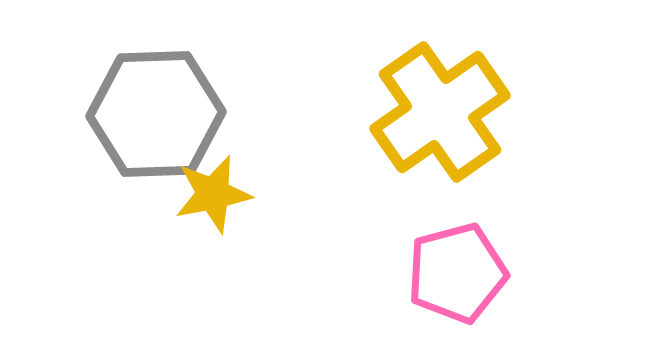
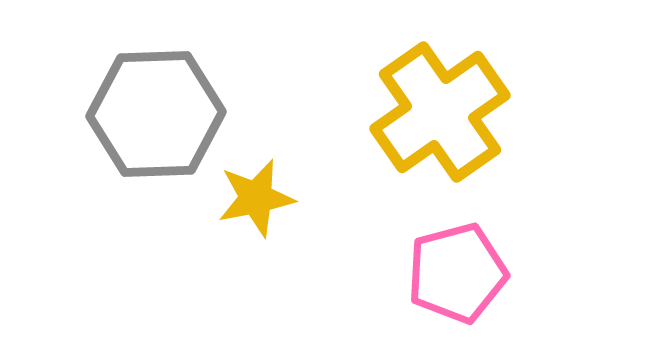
yellow star: moved 43 px right, 4 px down
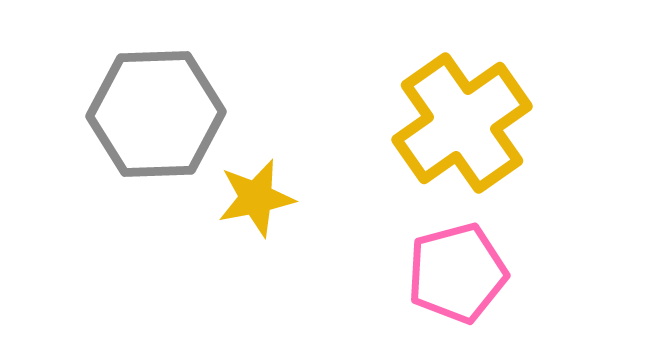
yellow cross: moved 22 px right, 11 px down
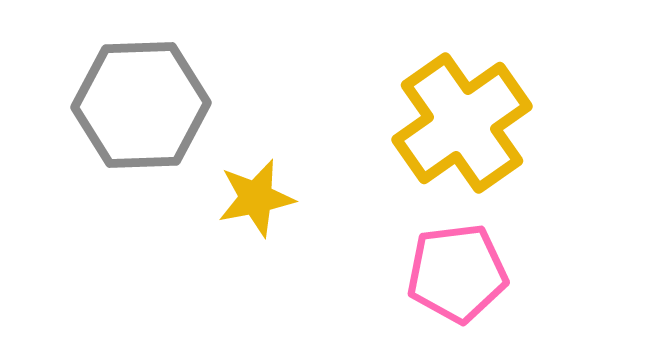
gray hexagon: moved 15 px left, 9 px up
pink pentagon: rotated 8 degrees clockwise
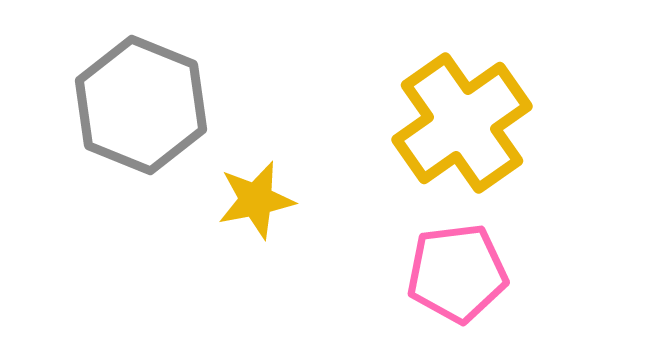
gray hexagon: rotated 24 degrees clockwise
yellow star: moved 2 px down
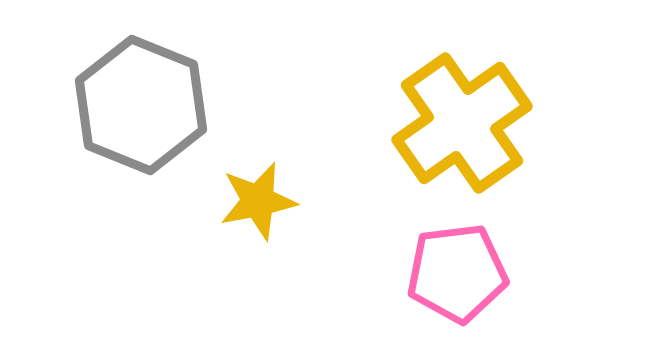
yellow star: moved 2 px right, 1 px down
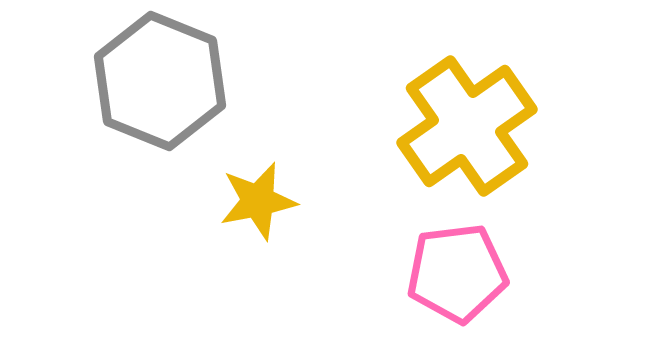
gray hexagon: moved 19 px right, 24 px up
yellow cross: moved 5 px right, 3 px down
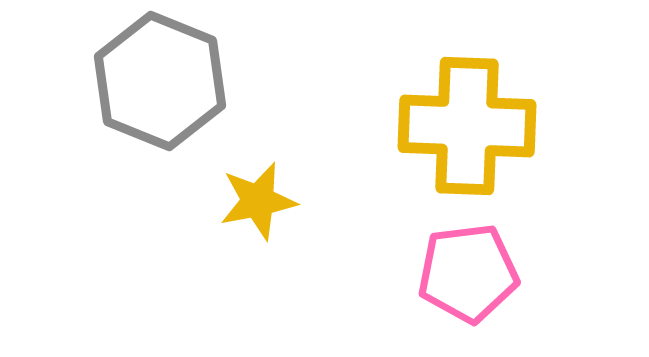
yellow cross: rotated 37 degrees clockwise
pink pentagon: moved 11 px right
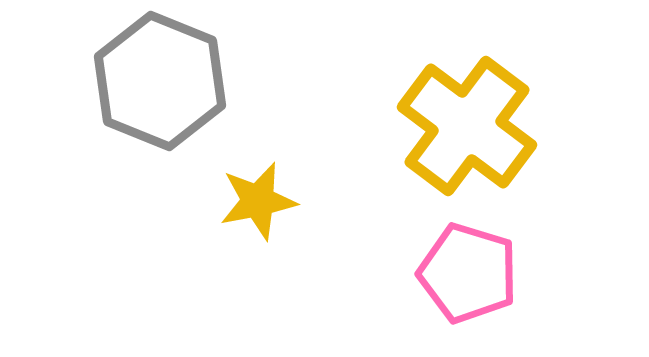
yellow cross: rotated 35 degrees clockwise
pink pentagon: rotated 24 degrees clockwise
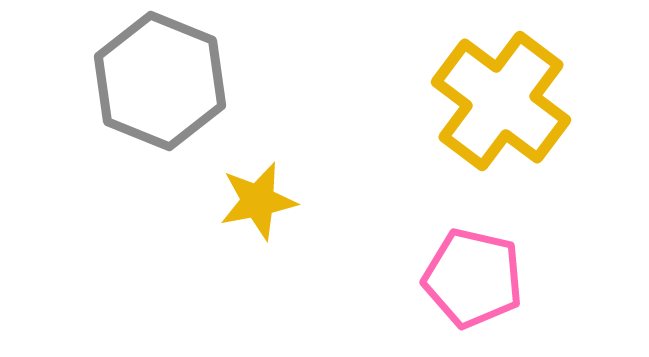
yellow cross: moved 34 px right, 25 px up
pink pentagon: moved 5 px right, 5 px down; rotated 4 degrees counterclockwise
